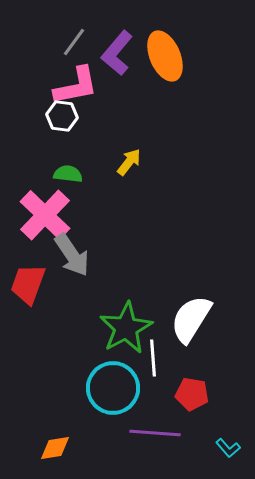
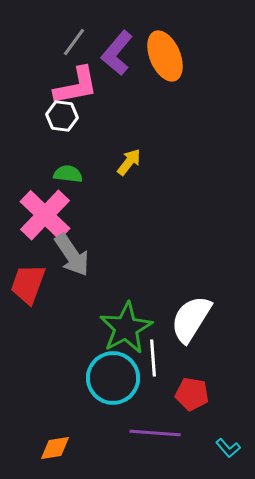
cyan circle: moved 10 px up
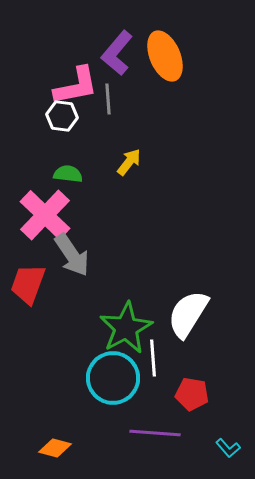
gray line: moved 34 px right, 57 px down; rotated 40 degrees counterclockwise
white semicircle: moved 3 px left, 5 px up
orange diamond: rotated 24 degrees clockwise
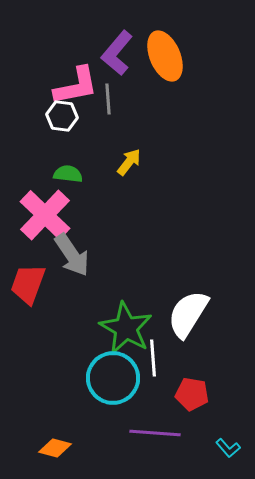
green star: rotated 14 degrees counterclockwise
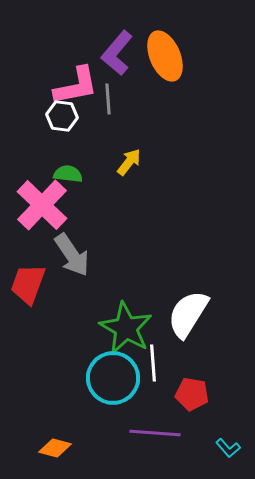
pink cross: moved 3 px left, 10 px up
white line: moved 5 px down
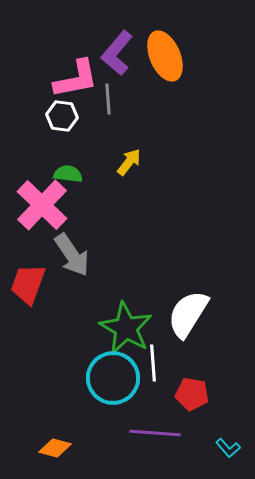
pink L-shape: moved 7 px up
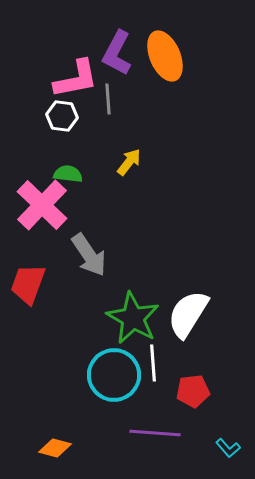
purple L-shape: rotated 12 degrees counterclockwise
gray arrow: moved 17 px right
green star: moved 7 px right, 10 px up
cyan circle: moved 1 px right, 3 px up
red pentagon: moved 1 px right, 3 px up; rotated 16 degrees counterclockwise
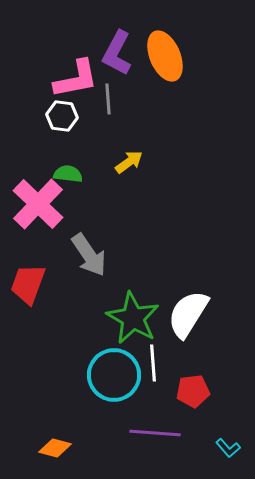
yellow arrow: rotated 16 degrees clockwise
pink cross: moved 4 px left, 1 px up
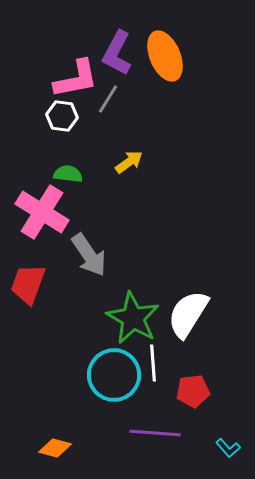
gray line: rotated 36 degrees clockwise
pink cross: moved 4 px right, 8 px down; rotated 12 degrees counterclockwise
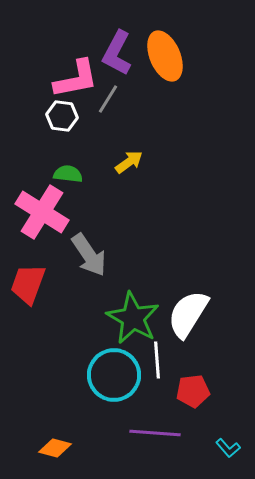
white line: moved 4 px right, 3 px up
